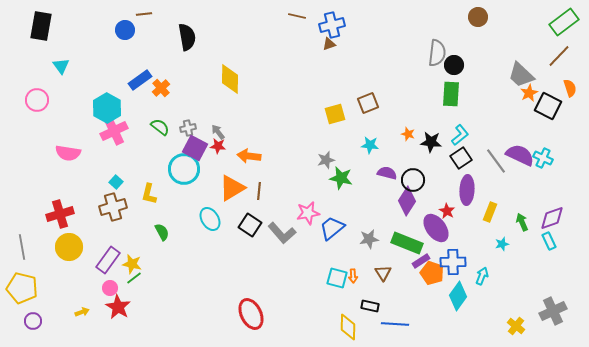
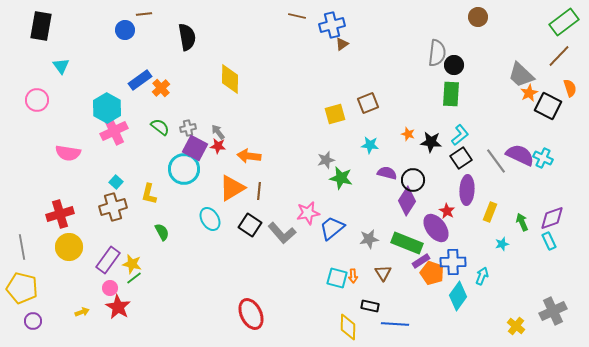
brown triangle at (329, 44): moved 13 px right; rotated 16 degrees counterclockwise
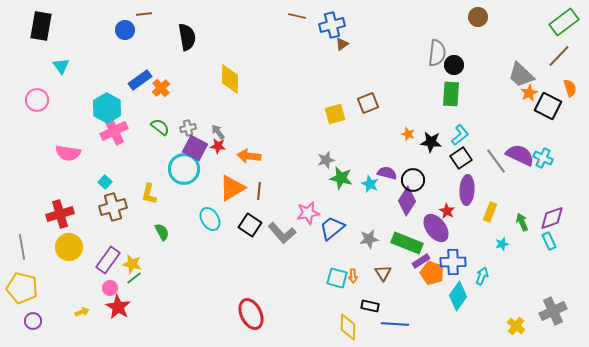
cyan star at (370, 145): moved 39 px down; rotated 18 degrees clockwise
cyan square at (116, 182): moved 11 px left
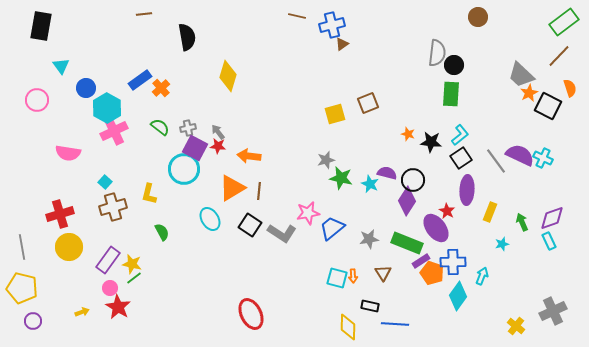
blue circle at (125, 30): moved 39 px left, 58 px down
yellow diamond at (230, 79): moved 2 px left, 3 px up; rotated 16 degrees clockwise
gray L-shape at (282, 233): rotated 16 degrees counterclockwise
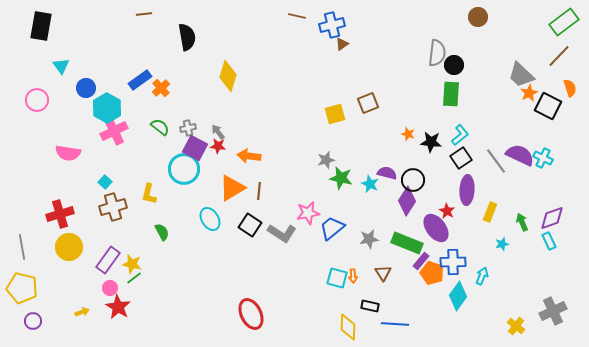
purple rectangle at (421, 261): rotated 18 degrees counterclockwise
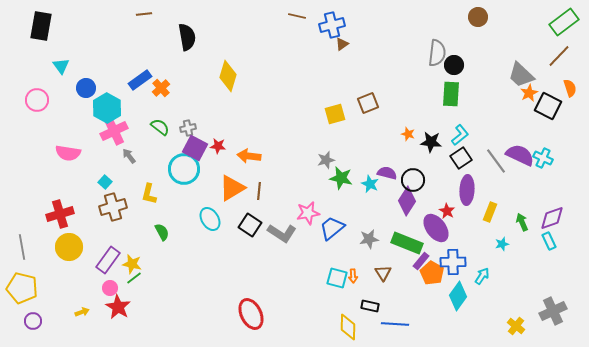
gray arrow at (218, 132): moved 89 px left, 24 px down
orange pentagon at (432, 273): rotated 10 degrees clockwise
cyan arrow at (482, 276): rotated 12 degrees clockwise
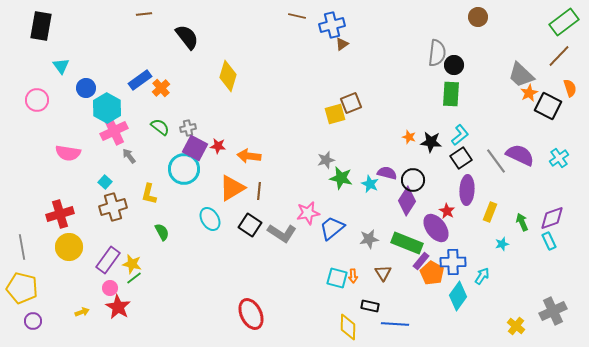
black semicircle at (187, 37): rotated 28 degrees counterclockwise
brown square at (368, 103): moved 17 px left
orange star at (408, 134): moved 1 px right, 3 px down
cyan cross at (543, 158): moved 16 px right; rotated 30 degrees clockwise
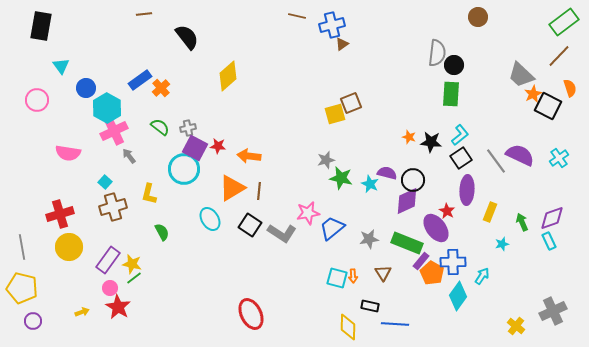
yellow diamond at (228, 76): rotated 32 degrees clockwise
orange star at (529, 93): moved 4 px right, 1 px down
purple diamond at (407, 201): rotated 32 degrees clockwise
